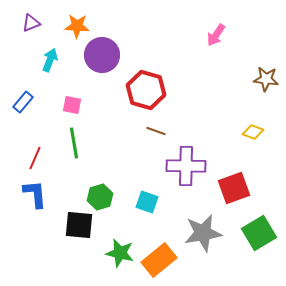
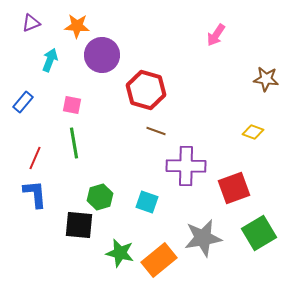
gray star: moved 5 px down
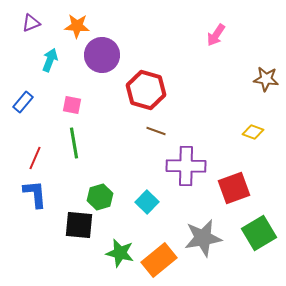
cyan square: rotated 25 degrees clockwise
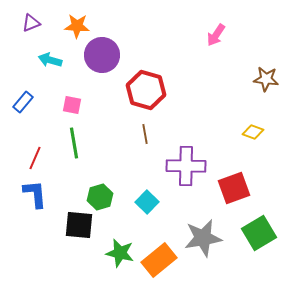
cyan arrow: rotated 95 degrees counterclockwise
brown line: moved 11 px left, 3 px down; rotated 60 degrees clockwise
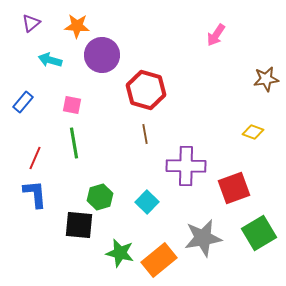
purple triangle: rotated 18 degrees counterclockwise
brown star: rotated 15 degrees counterclockwise
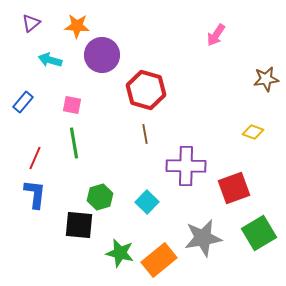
blue L-shape: rotated 12 degrees clockwise
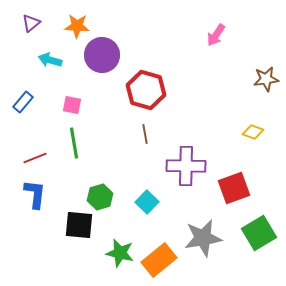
red line: rotated 45 degrees clockwise
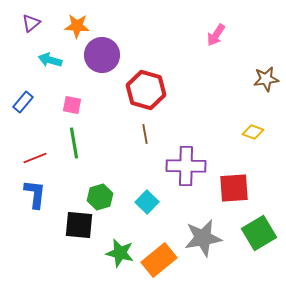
red square: rotated 16 degrees clockwise
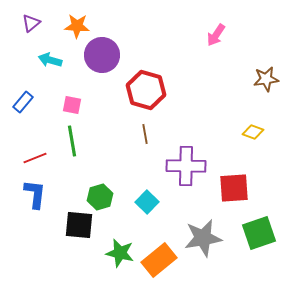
green line: moved 2 px left, 2 px up
green square: rotated 12 degrees clockwise
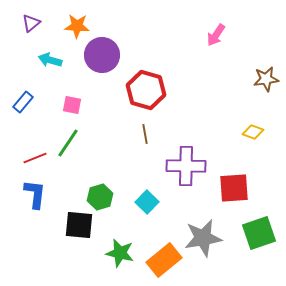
green line: moved 4 px left, 2 px down; rotated 44 degrees clockwise
orange rectangle: moved 5 px right
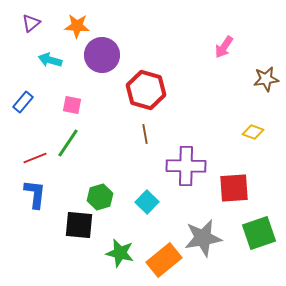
pink arrow: moved 8 px right, 12 px down
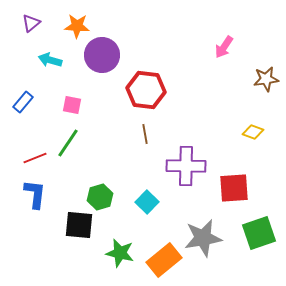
red hexagon: rotated 9 degrees counterclockwise
